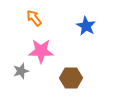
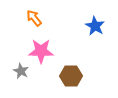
blue star: moved 9 px right
gray star: rotated 28 degrees counterclockwise
brown hexagon: moved 2 px up
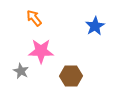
blue star: rotated 12 degrees clockwise
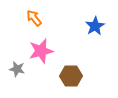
pink star: rotated 15 degrees counterclockwise
gray star: moved 4 px left, 2 px up; rotated 14 degrees counterclockwise
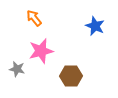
blue star: rotated 18 degrees counterclockwise
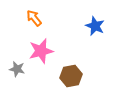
brown hexagon: rotated 10 degrees counterclockwise
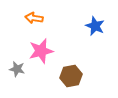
orange arrow: rotated 42 degrees counterclockwise
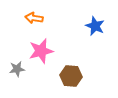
gray star: rotated 21 degrees counterclockwise
brown hexagon: rotated 15 degrees clockwise
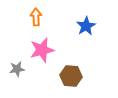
orange arrow: moved 2 px right, 1 px up; rotated 78 degrees clockwise
blue star: moved 9 px left; rotated 18 degrees clockwise
pink star: moved 1 px right, 1 px up
